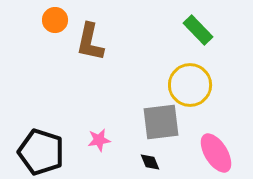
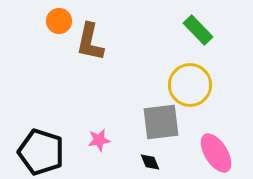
orange circle: moved 4 px right, 1 px down
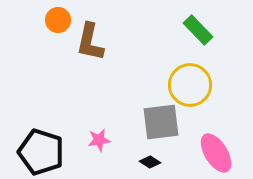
orange circle: moved 1 px left, 1 px up
black diamond: rotated 35 degrees counterclockwise
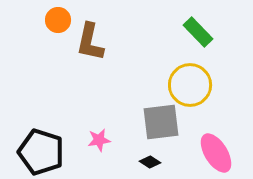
green rectangle: moved 2 px down
